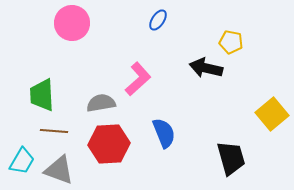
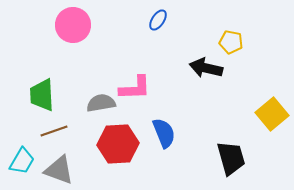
pink circle: moved 1 px right, 2 px down
pink L-shape: moved 3 px left, 9 px down; rotated 40 degrees clockwise
brown line: rotated 24 degrees counterclockwise
red hexagon: moved 9 px right
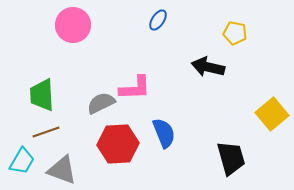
yellow pentagon: moved 4 px right, 9 px up
black arrow: moved 2 px right, 1 px up
gray semicircle: rotated 16 degrees counterclockwise
brown line: moved 8 px left, 1 px down
gray triangle: moved 3 px right
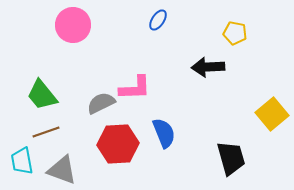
black arrow: rotated 16 degrees counterclockwise
green trapezoid: rotated 36 degrees counterclockwise
cyan trapezoid: rotated 140 degrees clockwise
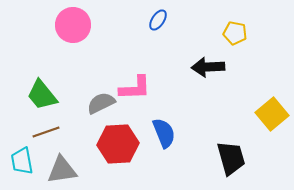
gray triangle: rotated 28 degrees counterclockwise
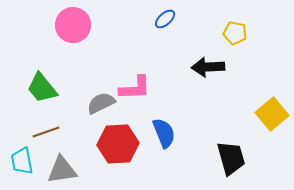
blue ellipse: moved 7 px right, 1 px up; rotated 15 degrees clockwise
green trapezoid: moved 7 px up
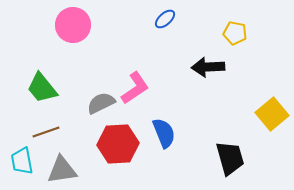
pink L-shape: rotated 32 degrees counterclockwise
black trapezoid: moved 1 px left
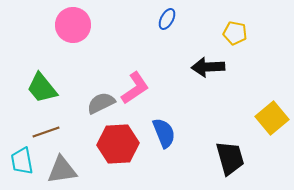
blue ellipse: moved 2 px right; rotated 20 degrees counterclockwise
yellow square: moved 4 px down
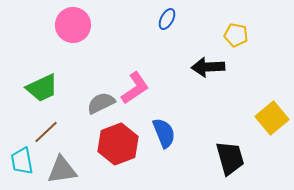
yellow pentagon: moved 1 px right, 2 px down
green trapezoid: rotated 76 degrees counterclockwise
brown line: rotated 24 degrees counterclockwise
red hexagon: rotated 18 degrees counterclockwise
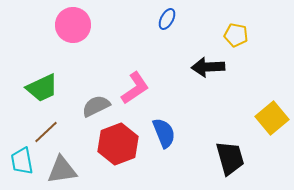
gray semicircle: moved 5 px left, 3 px down
